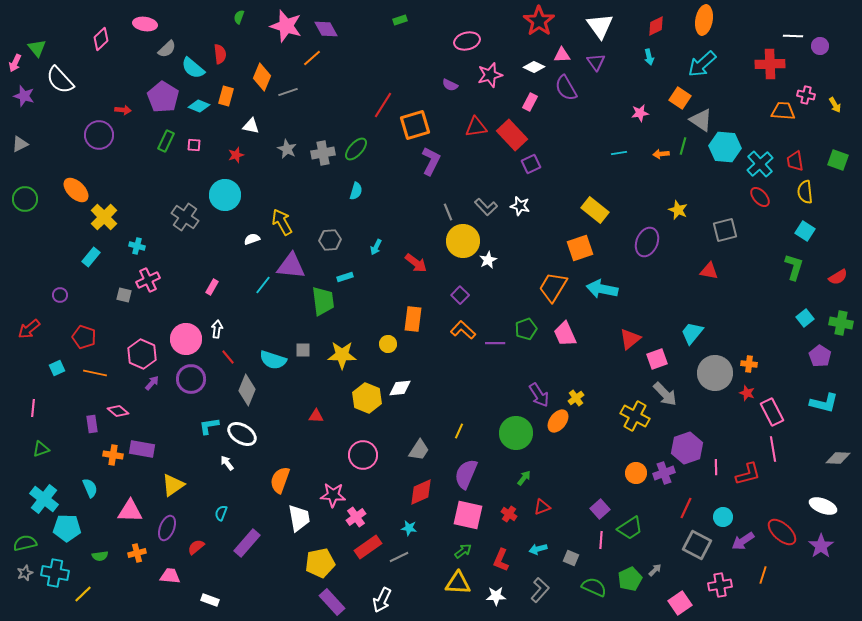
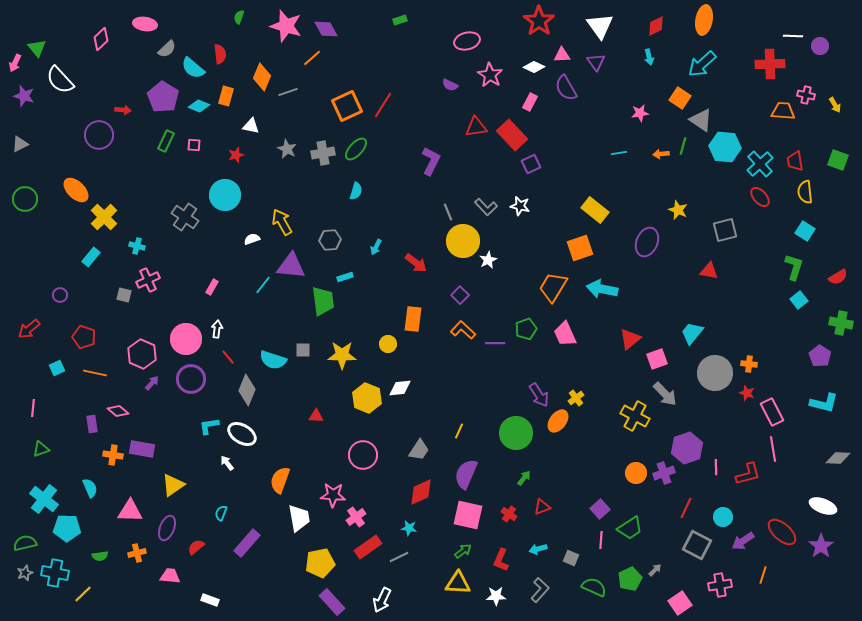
pink star at (490, 75): rotated 25 degrees counterclockwise
orange square at (415, 125): moved 68 px left, 19 px up; rotated 8 degrees counterclockwise
cyan square at (805, 318): moved 6 px left, 18 px up
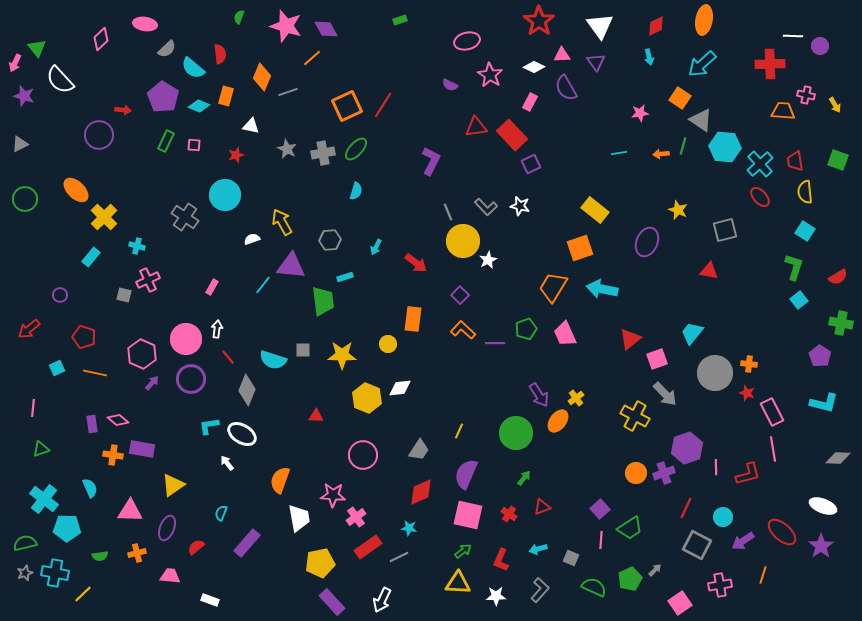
pink diamond at (118, 411): moved 9 px down
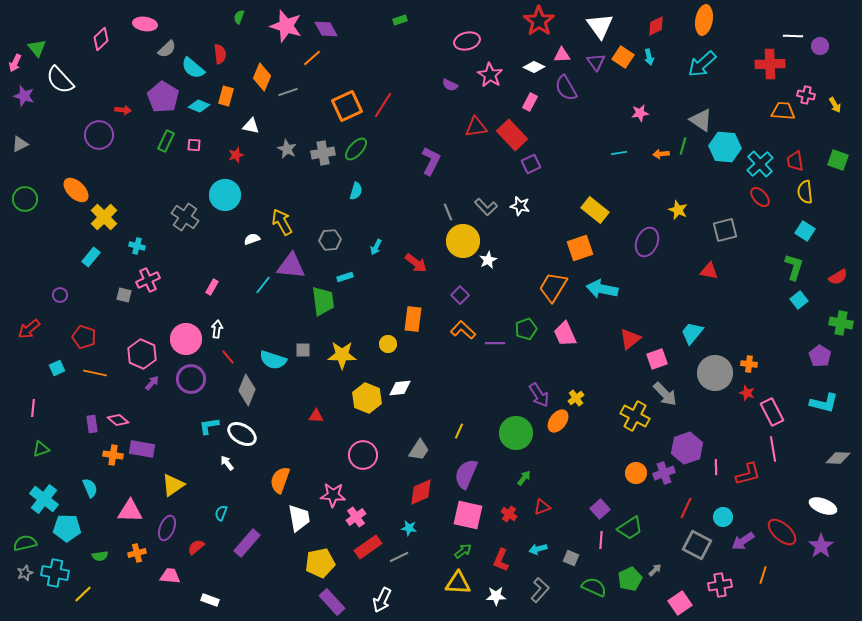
orange square at (680, 98): moved 57 px left, 41 px up
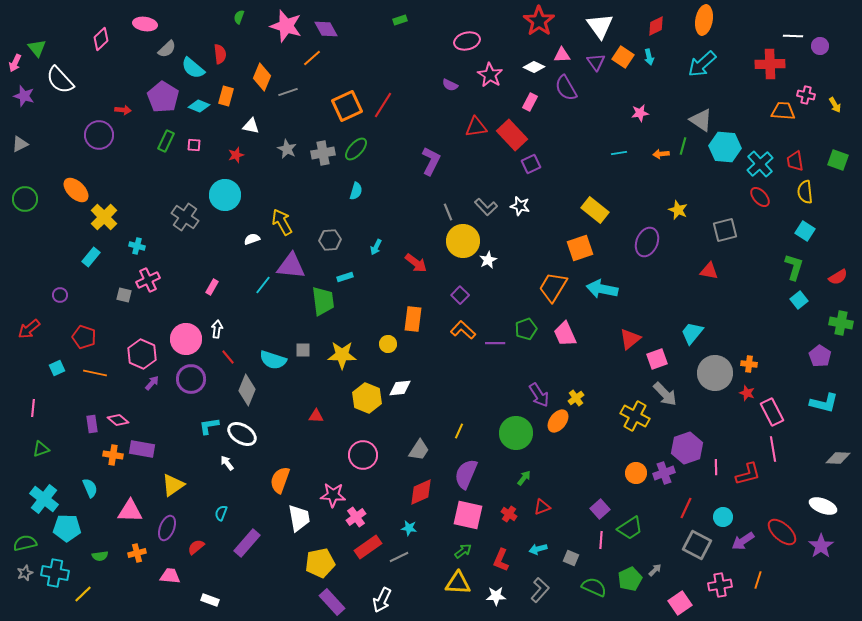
orange line at (763, 575): moved 5 px left, 5 px down
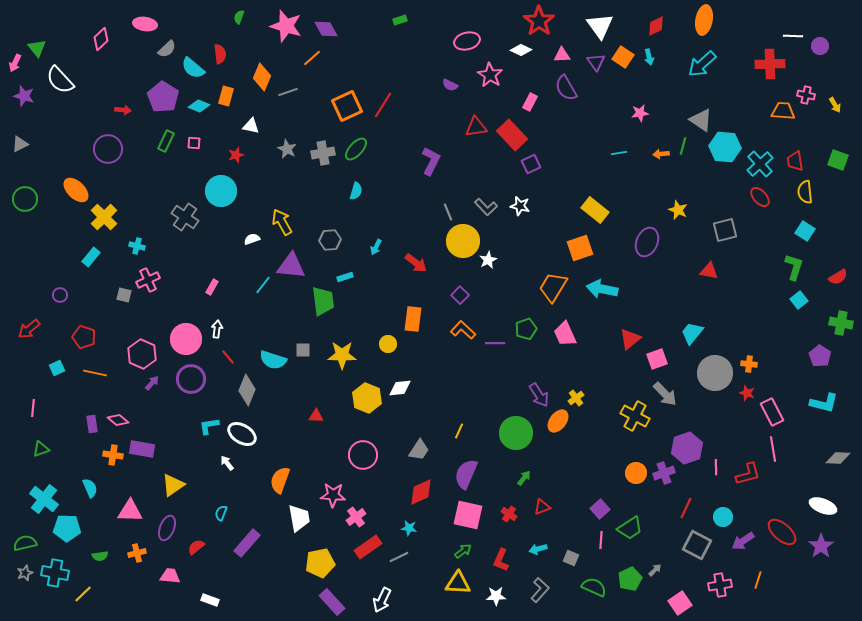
white diamond at (534, 67): moved 13 px left, 17 px up
purple circle at (99, 135): moved 9 px right, 14 px down
pink square at (194, 145): moved 2 px up
cyan circle at (225, 195): moved 4 px left, 4 px up
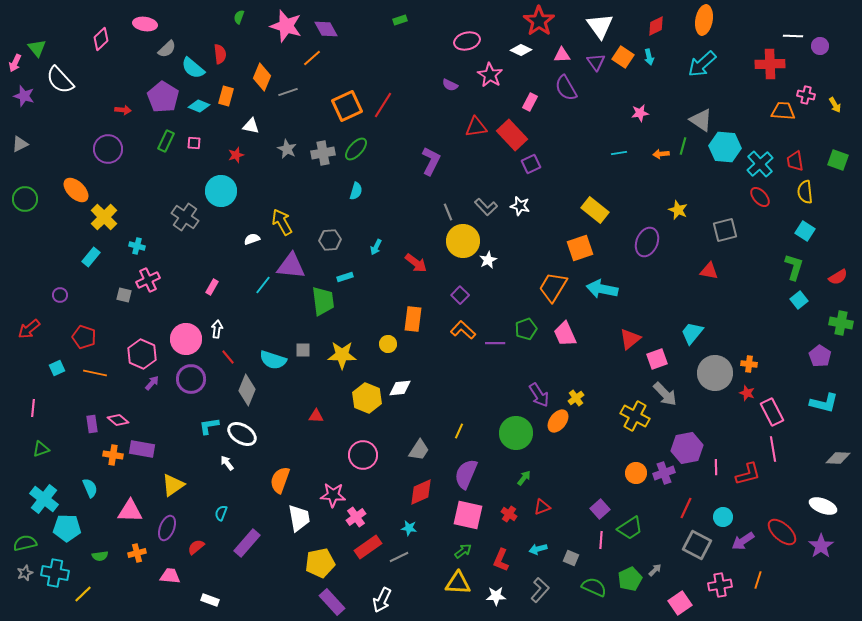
purple hexagon at (687, 448): rotated 8 degrees clockwise
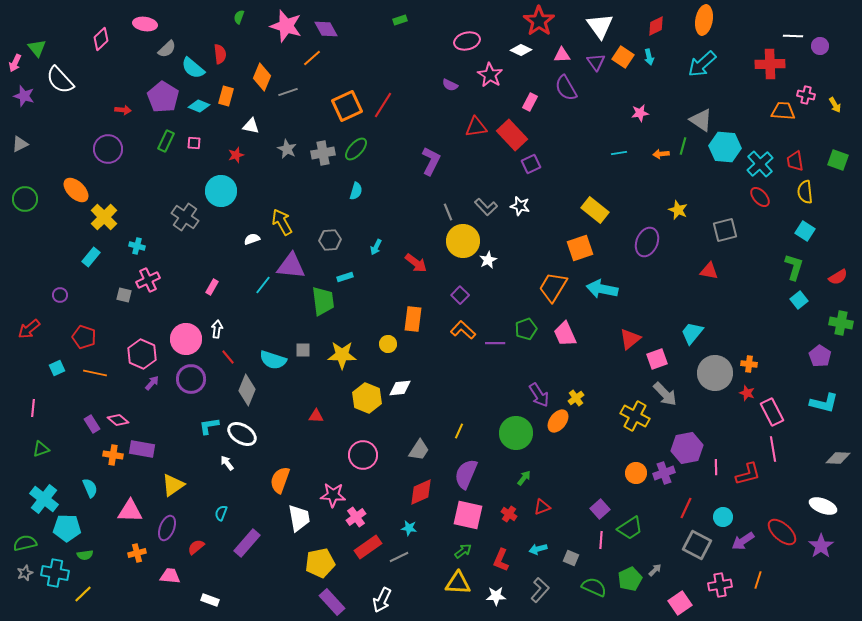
purple rectangle at (92, 424): rotated 24 degrees counterclockwise
green semicircle at (100, 556): moved 15 px left, 1 px up
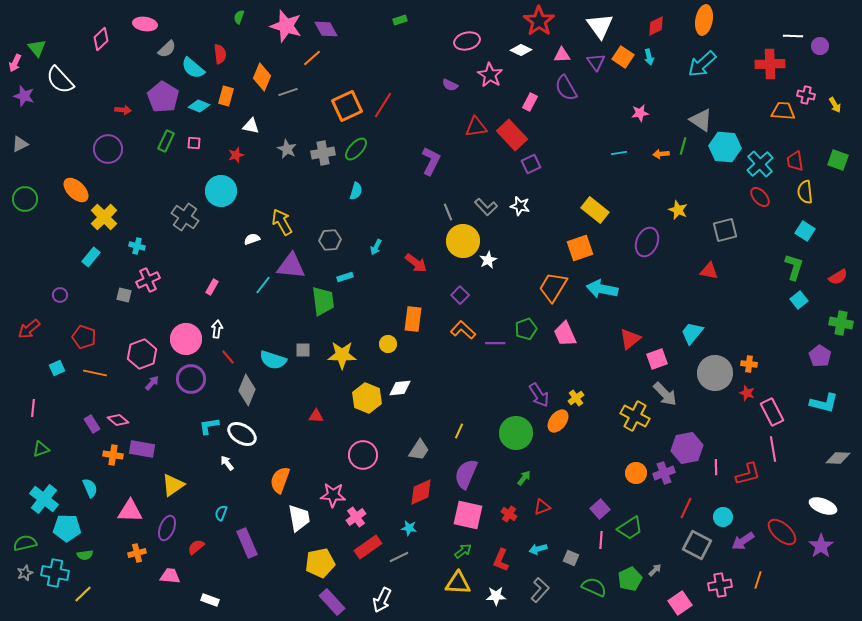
pink hexagon at (142, 354): rotated 16 degrees clockwise
purple rectangle at (247, 543): rotated 64 degrees counterclockwise
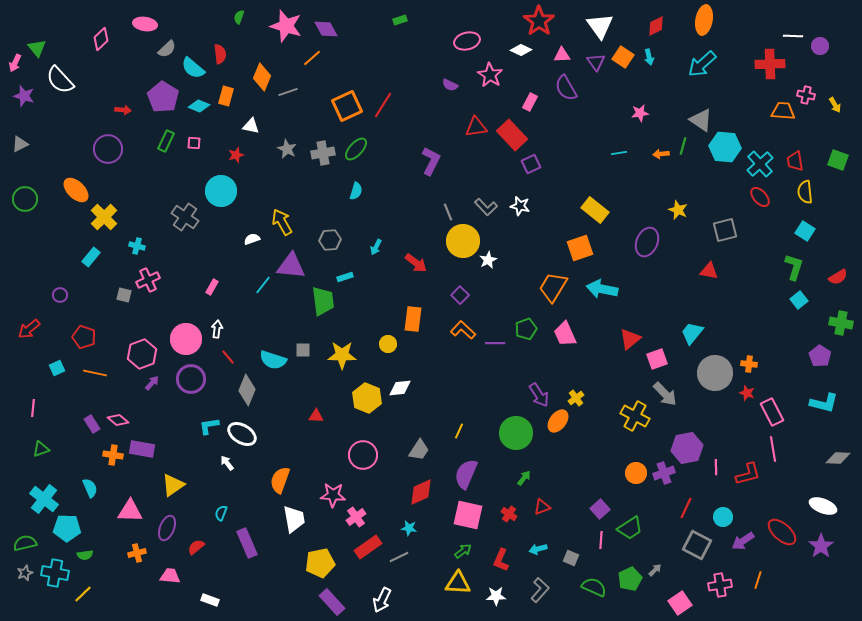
white trapezoid at (299, 518): moved 5 px left, 1 px down
